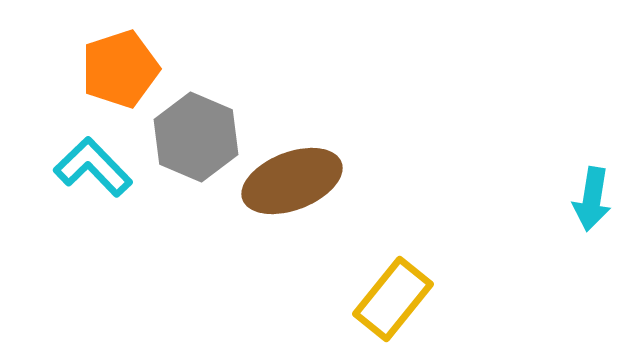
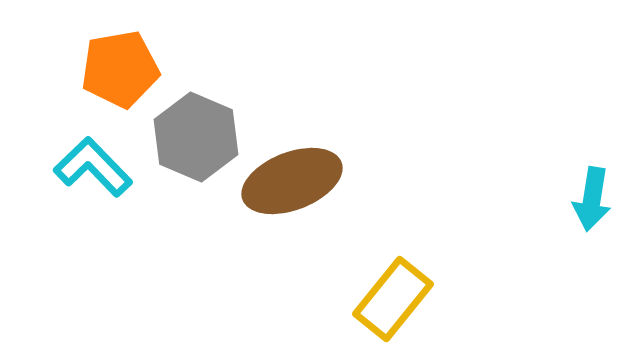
orange pentagon: rotated 8 degrees clockwise
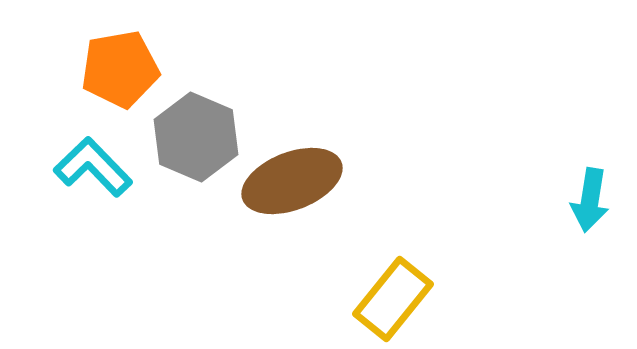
cyan arrow: moved 2 px left, 1 px down
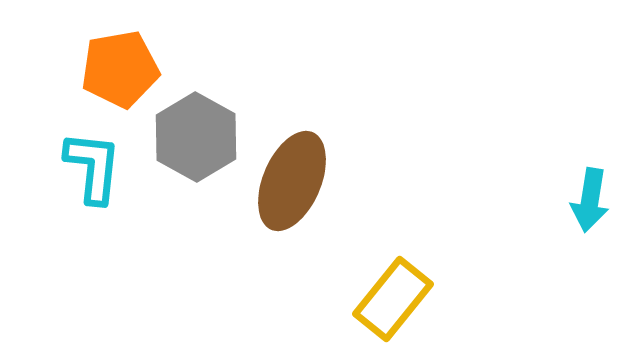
gray hexagon: rotated 6 degrees clockwise
cyan L-shape: rotated 50 degrees clockwise
brown ellipse: rotated 46 degrees counterclockwise
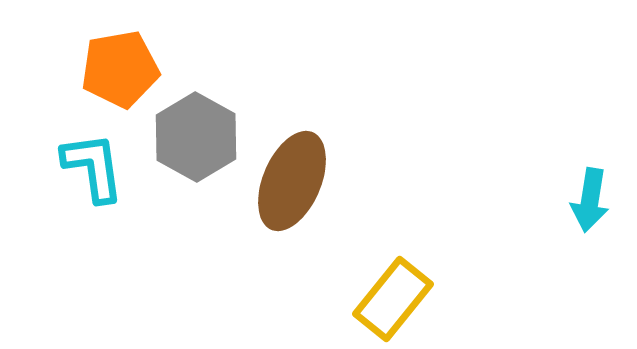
cyan L-shape: rotated 14 degrees counterclockwise
